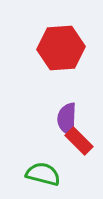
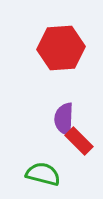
purple semicircle: moved 3 px left
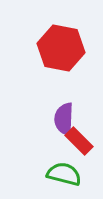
red hexagon: rotated 15 degrees clockwise
green semicircle: moved 21 px right
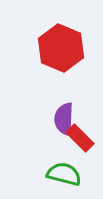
red hexagon: rotated 12 degrees clockwise
red rectangle: moved 1 px right, 3 px up
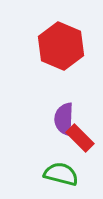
red hexagon: moved 2 px up
green semicircle: moved 3 px left
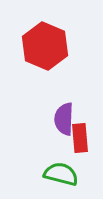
red hexagon: moved 16 px left
red rectangle: rotated 40 degrees clockwise
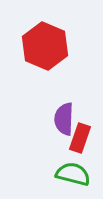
red rectangle: rotated 24 degrees clockwise
green semicircle: moved 12 px right
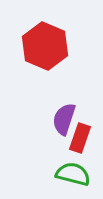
purple semicircle: rotated 16 degrees clockwise
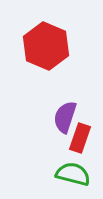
red hexagon: moved 1 px right
purple semicircle: moved 1 px right, 2 px up
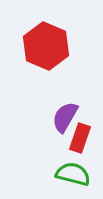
purple semicircle: rotated 12 degrees clockwise
